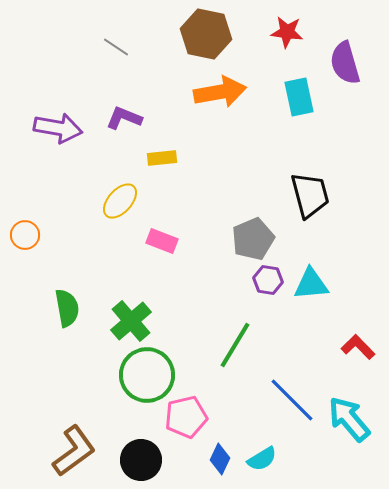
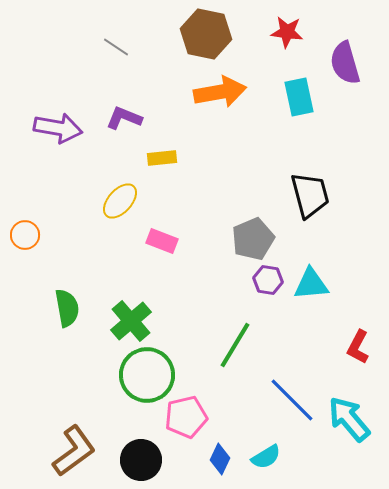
red L-shape: rotated 108 degrees counterclockwise
cyan semicircle: moved 4 px right, 2 px up
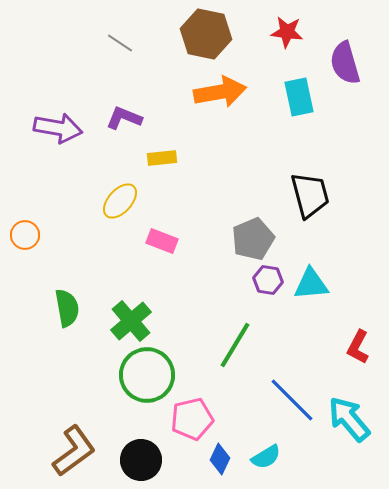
gray line: moved 4 px right, 4 px up
pink pentagon: moved 6 px right, 2 px down
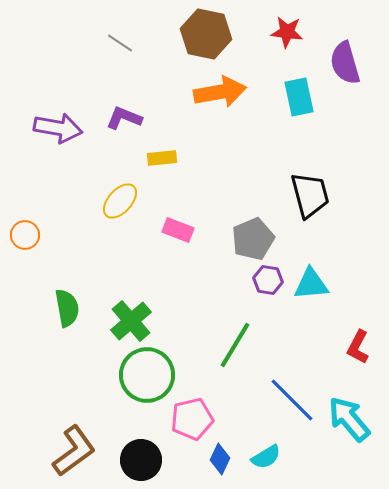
pink rectangle: moved 16 px right, 11 px up
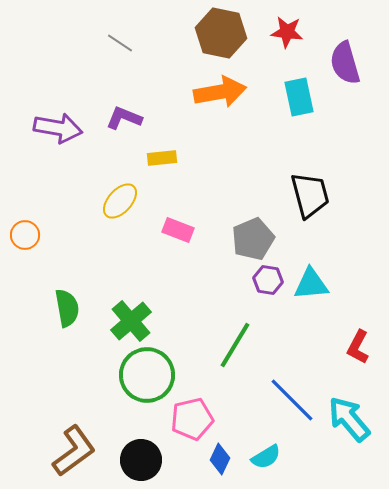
brown hexagon: moved 15 px right, 1 px up
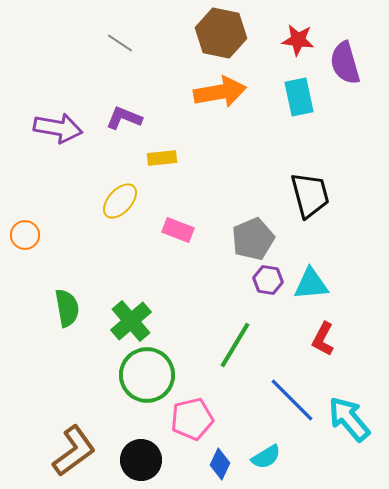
red star: moved 11 px right, 8 px down
red L-shape: moved 35 px left, 8 px up
blue diamond: moved 5 px down
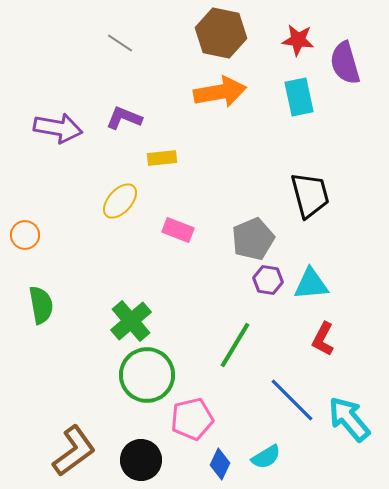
green semicircle: moved 26 px left, 3 px up
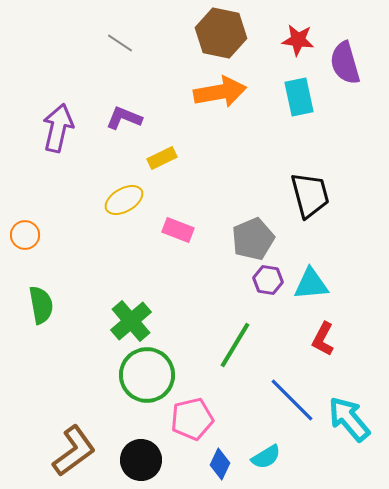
purple arrow: rotated 87 degrees counterclockwise
yellow rectangle: rotated 20 degrees counterclockwise
yellow ellipse: moved 4 px right, 1 px up; rotated 18 degrees clockwise
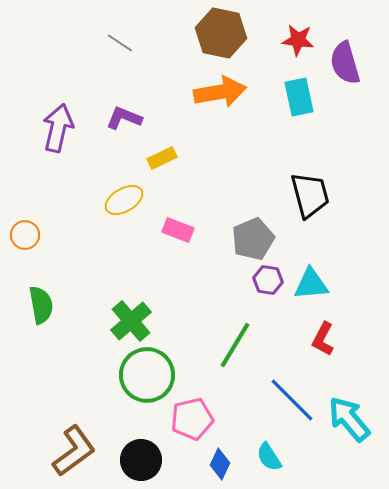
cyan semicircle: moved 3 px right; rotated 88 degrees clockwise
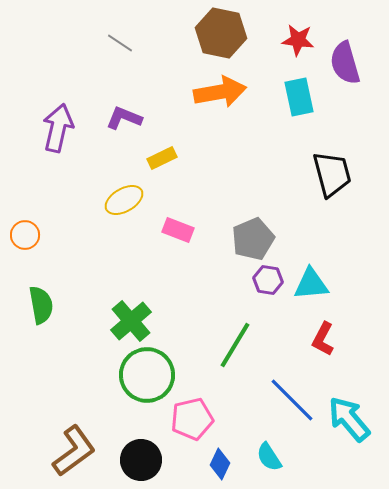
black trapezoid: moved 22 px right, 21 px up
